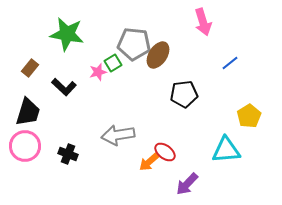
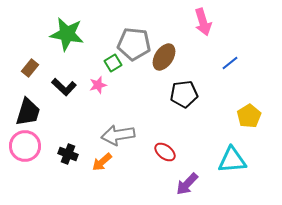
brown ellipse: moved 6 px right, 2 px down
pink star: moved 13 px down
cyan triangle: moved 6 px right, 10 px down
orange arrow: moved 47 px left
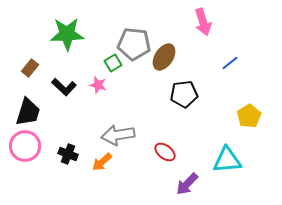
green star: rotated 12 degrees counterclockwise
pink star: rotated 30 degrees clockwise
cyan triangle: moved 5 px left
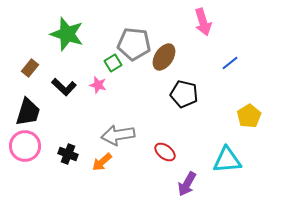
green star: rotated 20 degrees clockwise
black pentagon: rotated 20 degrees clockwise
purple arrow: rotated 15 degrees counterclockwise
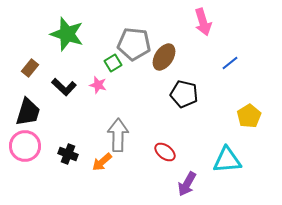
gray arrow: rotated 100 degrees clockwise
